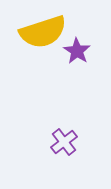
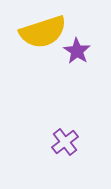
purple cross: moved 1 px right
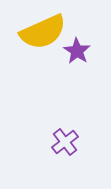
yellow semicircle: rotated 6 degrees counterclockwise
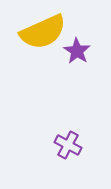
purple cross: moved 3 px right, 3 px down; rotated 24 degrees counterclockwise
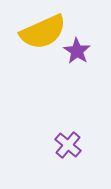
purple cross: rotated 12 degrees clockwise
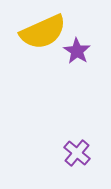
purple cross: moved 9 px right, 8 px down
